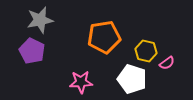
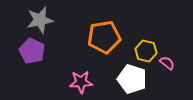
pink semicircle: rotated 105 degrees counterclockwise
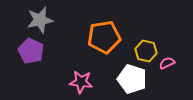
purple pentagon: moved 1 px left
pink semicircle: rotated 63 degrees counterclockwise
pink star: rotated 10 degrees clockwise
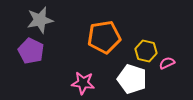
pink star: moved 2 px right, 1 px down
